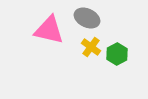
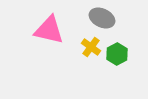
gray ellipse: moved 15 px right
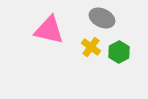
green hexagon: moved 2 px right, 2 px up
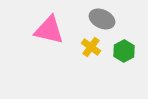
gray ellipse: moved 1 px down
green hexagon: moved 5 px right, 1 px up
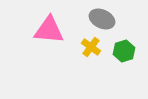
pink triangle: rotated 8 degrees counterclockwise
green hexagon: rotated 10 degrees clockwise
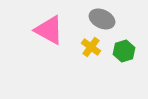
pink triangle: rotated 24 degrees clockwise
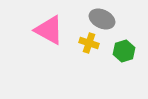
yellow cross: moved 2 px left, 4 px up; rotated 18 degrees counterclockwise
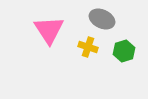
pink triangle: rotated 28 degrees clockwise
yellow cross: moved 1 px left, 4 px down
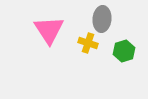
gray ellipse: rotated 70 degrees clockwise
yellow cross: moved 4 px up
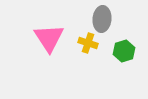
pink triangle: moved 8 px down
